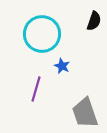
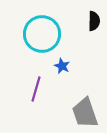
black semicircle: rotated 18 degrees counterclockwise
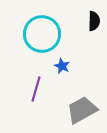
gray trapezoid: moved 3 px left, 3 px up; rotated 80 degrees clockwise
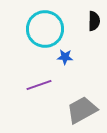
cyan circle: moved 3 px right, 5 px up
blue star: moved 3 px right, 9 px up; rotated 21 degrees counterclockwise
purple line: moved 3 px right, 4 px up; rotated 55 degrees clockwise
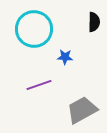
black semicircle: moved 1 px down
cyan circle: moved 11 px left
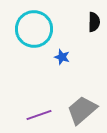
blue star: moved 3 px left; rotated 14 degrees clockwise
purple line: moved 30 px down
gray trapezoid: rotated 12 degrees counterclockwise
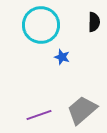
cyan circle: moved 7 px right, 4 px up
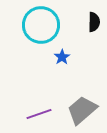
blue star: rotated 21 degrees clockwise
purple line: moved 1 px up
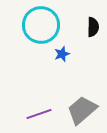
black semicircle: moved 1 px left, 5 px down
blue star: moved 3 px up; rotated 14 degrees clockwise
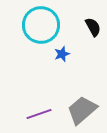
black semicircle: rotated 30 degrees counterclockwise
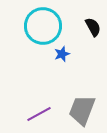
cyan circle: moved 2 px right, 1 px down
gray trapezoid: rotated 28 degrees counterclockwise
purple line: rotated 10 degrees counterclockwise
